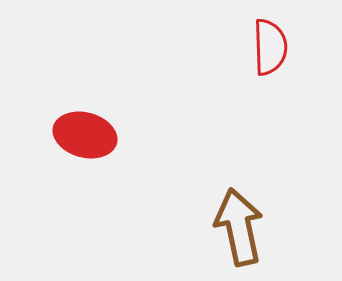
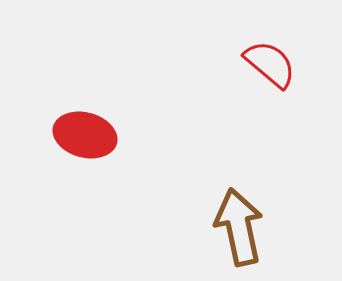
red semicircle: moved 17 px down; rotated 48 degrees counterclockwise
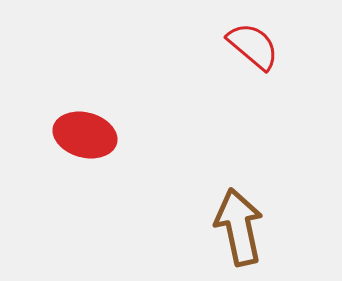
red semicircle: moved 17 px left, 18 px up
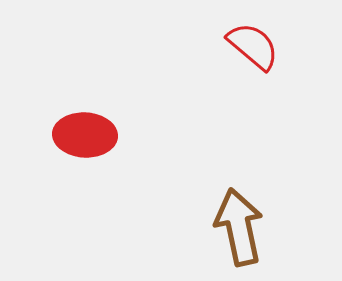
red ellipse: rotated 12 degrees counterclockwise
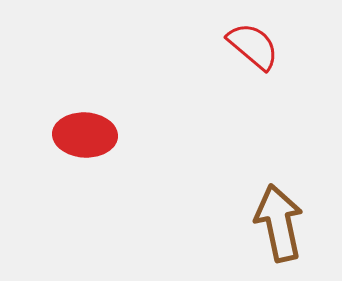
brown arrow: moved 40 px right, 4 px up
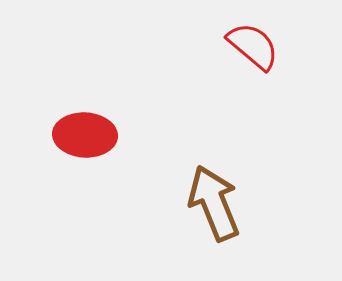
brown arrow: moved 65 px left, 20 px up; rotated 10 degrees counterclockwise
